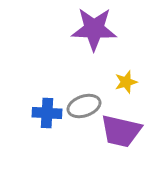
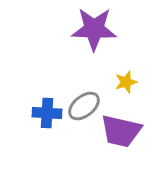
gray ellipse: rotated 20 degrees counterclockwise
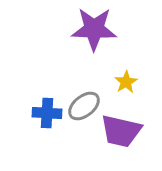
yellow star: rotated 15 degrees counterclockwise
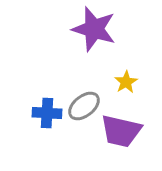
purple star: rotated 15 degrees clockwise
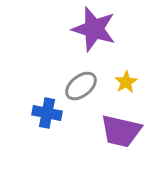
gray ellipse: moved 3 px left, 20 px up
blue cross: rotated 8 degrees clockwise
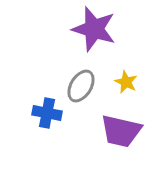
yellow star: rotated 15 degrees counterclockwise
gray ellipse: rotated 20 degrees counterclockwise
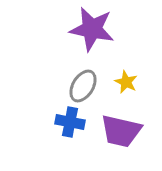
purple star: moved 2 px left; rotated 6 degrees counterclockwise
gray ellipse: moved 2 px right
blue cross: moved 23 px right, 9 px down
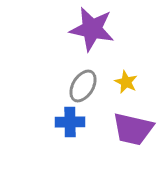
blue cross: rotated 12 degrees counterclockwise
purple trapezoid: moved 12 px right, 2 px up
